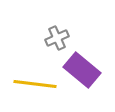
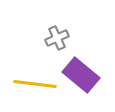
purple rectangle: moved 1 px left, 5 px down
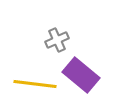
gray cross: moved 2 px down
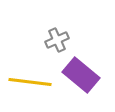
yellow line: moved 5 px left, 2 px up
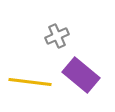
gray cross: moved 4 px up
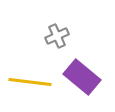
purple rectangle: moved 1 px right, 2 px down
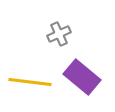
gray cross: moved 2 px right, 2 px up
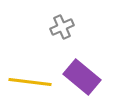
gray cross: moved 3 px right, 7 px up
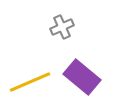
yellow line: rotated 30 degrees counterclockwise
